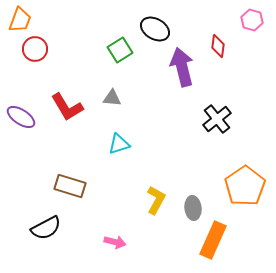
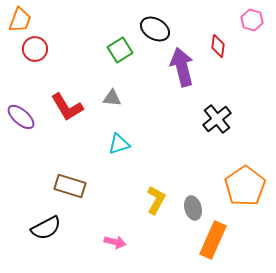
purple ellipse: rotated 8 degrees clockwise
gray ellipse: rotated 10 degrees counterclockwise
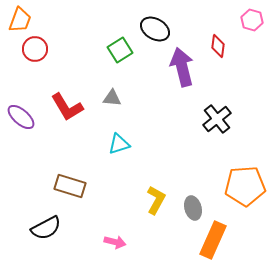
orange pentagon: rotated 30 degrees clockwise
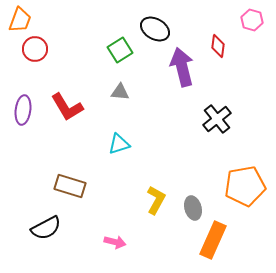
gray triangle: moved 8 px right, 6 px up
purple ellipse: moved 2 px right, 7 px up; rotated 56 degrees clockwise
orange pentagon: rotated 6 degrees counterclockwise
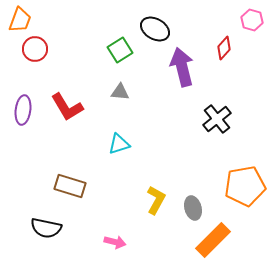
red diamond: moved 6 px right, 2 px down; rotated 35 degrees clockwise
black semicircle: rotated 40 degrees clockwise
orange rectangle: rotated 21 degrees clockwise
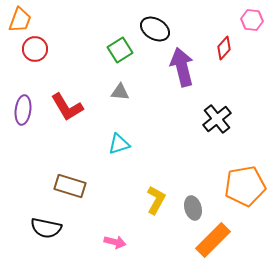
pink hexagon: rotated 10 degrees counterclockwise
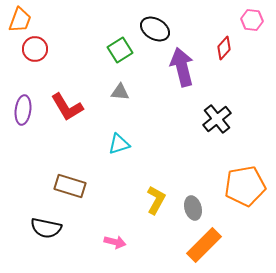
orange rectangle: moved 9 px left, 5 px down
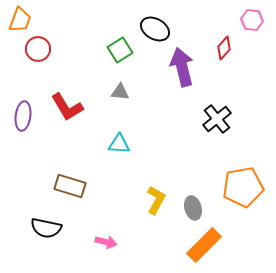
red circle: moved 3 px right
purple ellipse: moved 6 px down
cyan triangle: rotated 20 degrees clockwise
orange pentagon: moved 2 px left, 1 px down
pink arrow: moved 9 px left
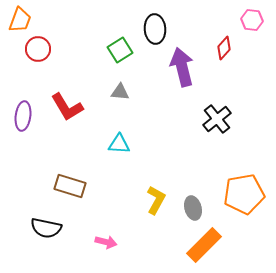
black ellipse: rotated 56 degrees clockwise
orange pentagon: moved 1 px right, 7 px down
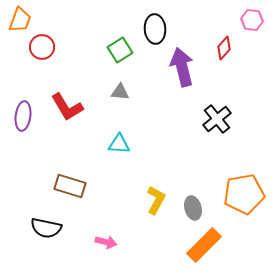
red circle: moved 4 px right, 2 px up
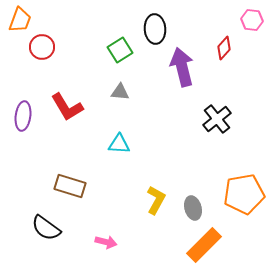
black semicircle: rotated 24 degrees clockwise
